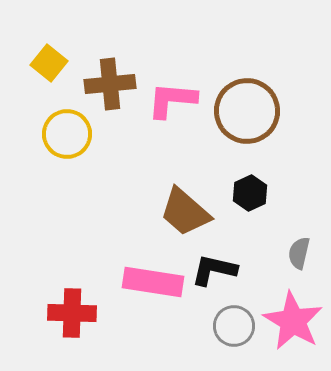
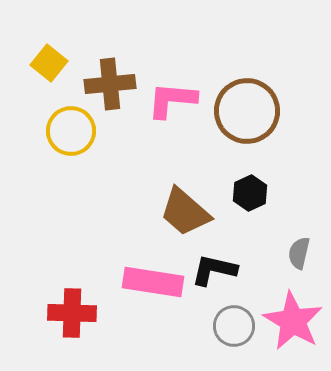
yellow circle: moved 4 px right, 3 px up
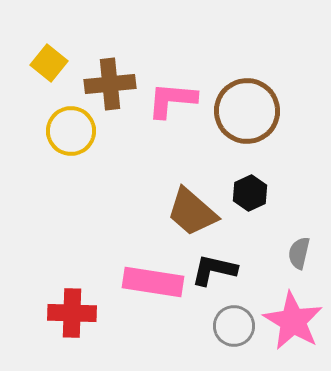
brown trapezoid: moved 7 px right
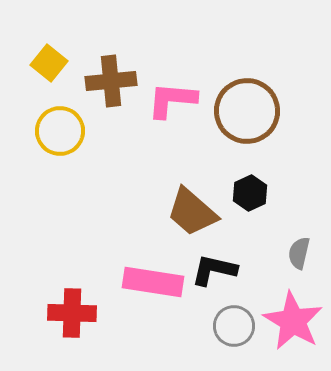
brown cross: moved 1 px right, 3 px up
yellow circle: moved 11 px left
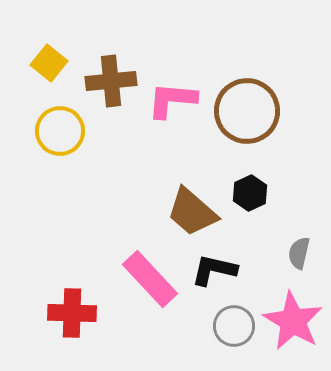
pink rectangle: moved 3 px left, 3 px up; rotated 38 degrees clockwise
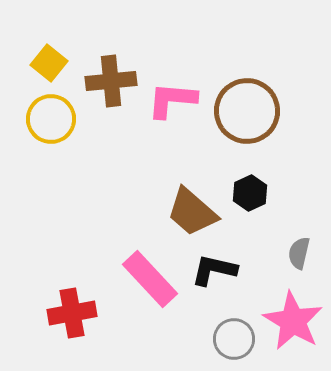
yellow circle: moved 9 px left, 12 px up
red cross: rotated 12 degrees counterclockwise
gray circle: moved 13 px down
